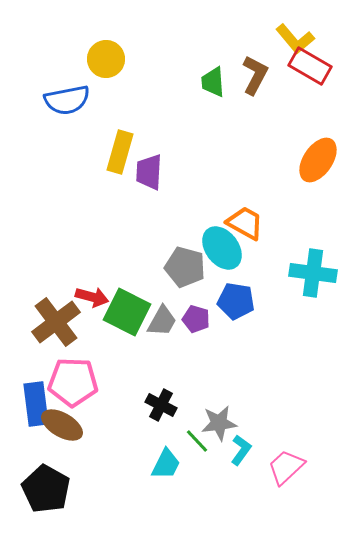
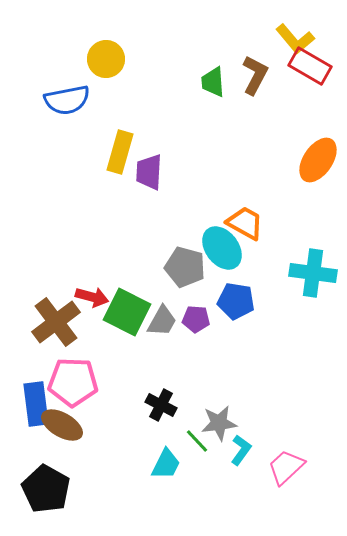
purple pentagon: rotated 12 degrees counterclockwise
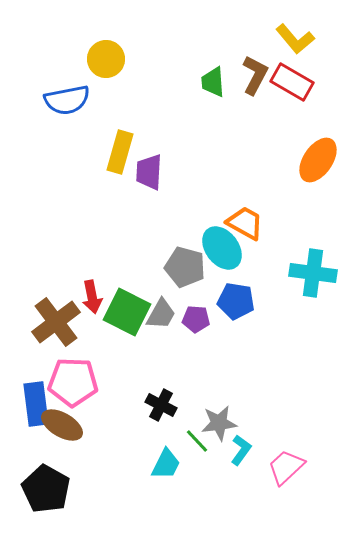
red rectangle: moved 18 px left, 16 px down
red arrow: rotated 64 degrees clockwise
gray trapezoid: moved 1 px left, 7 px up
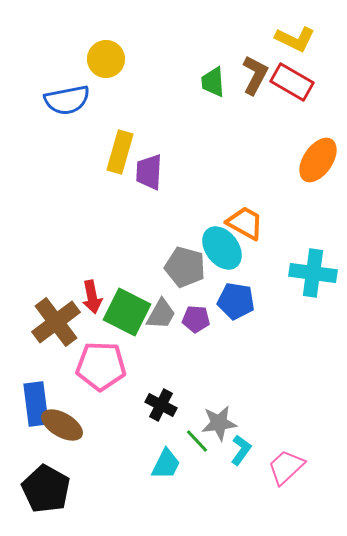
yellow L-shape: rotated 24 degrees counterclockwise
pink pentagon: moved 28 px right, 16 px up
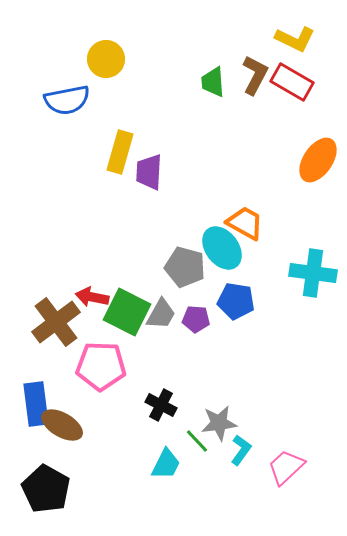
red arrow: rotated 112 degrees clockwise
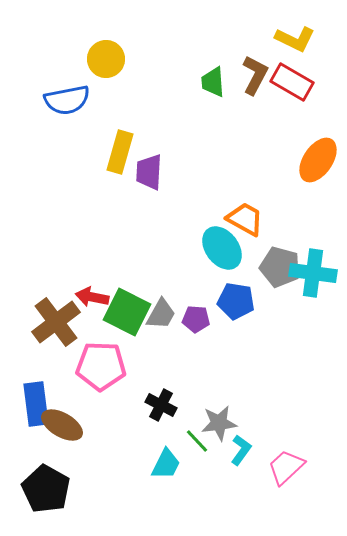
orange trapezoid: moved 4 px up
gray pentagon: moved 95 px right
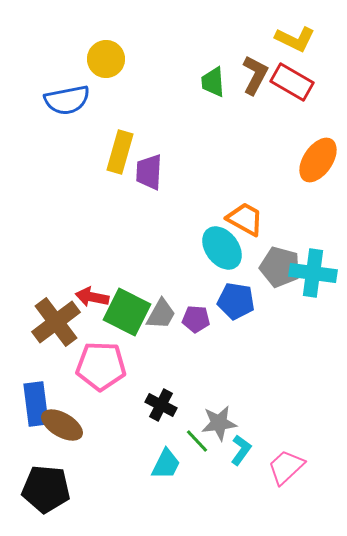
black pentagon: rotated 24 degrees counterclockwise
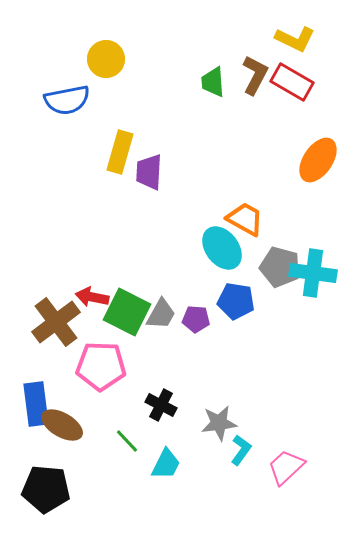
green line: moved 70 px left
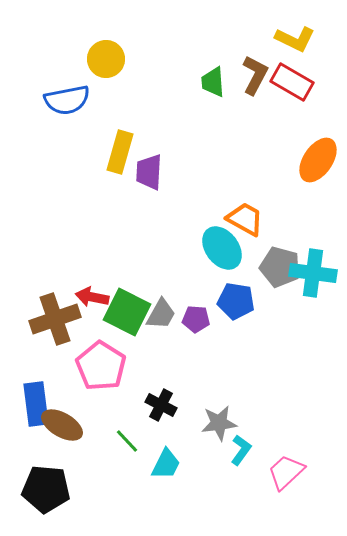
brown cross: moved 1 px left, 3 px up; rotated 18 degrees clockwise
pink pentagon: rotated 30 degrees clockwise
pink trapezoid: moved 5 px down
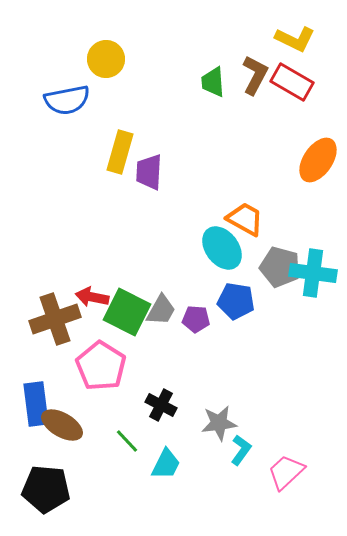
gray trapezoid: moved 4 px up
